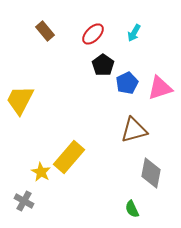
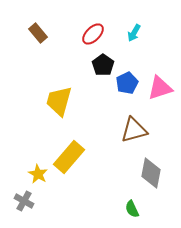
brown rectangle: moved 7 px left, 2 px down
yellow trapezoid: moved 39 px right, 1 px down; rotated 12 degrees counterclockwise
yellow star: moved 3 px left, 2 px down
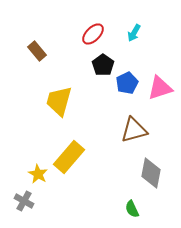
brown rectangle: moved 1 px left, 18 px down
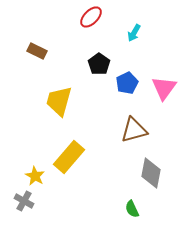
red ellipse: moved 2 px left, 17 px up
brown rectangle: rotated 24 degrees counterclockwise
black pentagon: moved 4 px left, 1 px up
pink triangle: moved 4 px right; rotated 36 degrees counterclockwise
yellow star: moved 3 px left, 2 px down
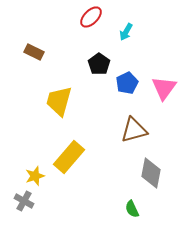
cyan arrow: moved 8 px left, 1 px up
brown rectangle: moved 3 px left, 1 px down
yellow star: rotated 24 degrees clockwise
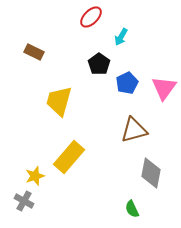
cyan arrow: moved 5 px left, 5 px down
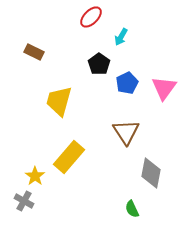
brown triangle: moved 8 px left, 2 px down; rotated 48 degrees counterclockwise
yellow star: rotated 18 degrees counterclockwise
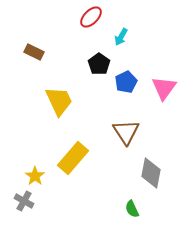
blue pentagon: moved 1 px left, 1 px up
yellow trapezoid: rotated 140 degrees clockwise
yellow rectangle: moved 4 px right, 1 px down
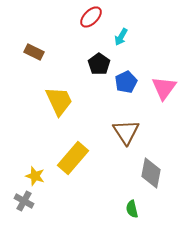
yellow star: rotated 18 degrees counterclockwise
green semicircle: rotated 12 degrees clockwise
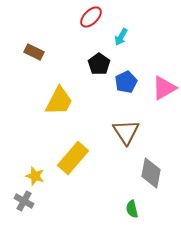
pink triangle: rotated 24 degrees clockwise
yellow trapezoid: rotated 52 degrees clockwise
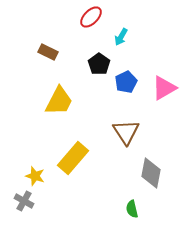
brown rectangle: moved 14 px right
